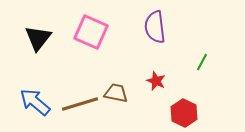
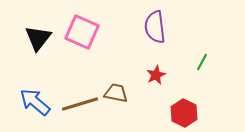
pink square: moved 9 px left
red star: moved 6 px up; rotated 24 degrees clockwise
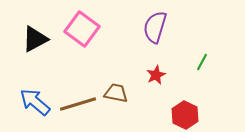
purple semicircle: rotated 24 degrees clockwise
pink square: moved 3 px up; rotated 12 degrees clockwise
black triangle: moved 3 px left, 1 px down; rotated 24 degrees clockwise
brown line: moved 2 px left
red hexagon: moved 1 px right, 2 px down
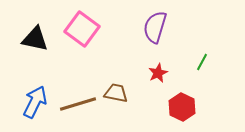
black triangle: rotated 40 degrees clockwise
red star: moved 2 px right, 2 px up
blue arrow: rotated 76 degrees clockwise
red hexagon: moved 3 px left, 8 px up
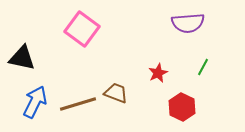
purple semicircle: moved 33 px right, 4 px up; rotated 112 degrees counterclockwise
black triangle: moved 13 px left, 19 px down
green line: moved 1 px right, 5 px down
brown trapezoid: rotated 10 degrees clockwise
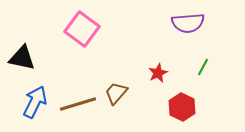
brown trapezoid: rotated 70 degrees counterclockwise
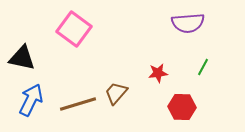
pink square: moved 8 px left
red star: rotated 18 degrees clockwise
blue arrow: moved 4 px left, 2 px up
red hexagon: rotated 24 degrees counterclockwise
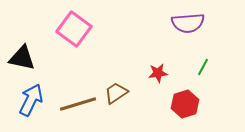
brown trapezoid: rotated 15 degrees clockwise
red hexagon: moved 3 px right, 3 px up; rotated 20 degrees counterclockwise
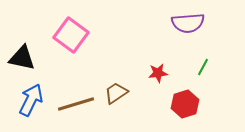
pink square: moved 3 px left, 6 px down
brown line: moved 2 px left
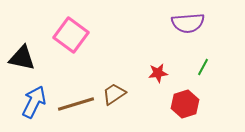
brown trapezoid: moved 2 px left, 1 px down
blue arrow: moved 3 px right, 2 px down
